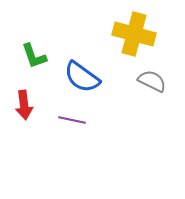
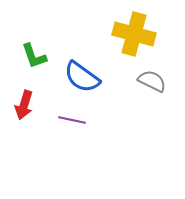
red arrow: rotated 24 degrees clockwise
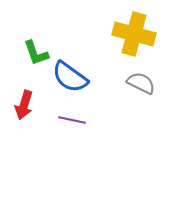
green L-shape: moved 2 px right, 3 px up
blue semicircle: moved 12 px left
gray semicircle: moved 11 px left, 2 px down
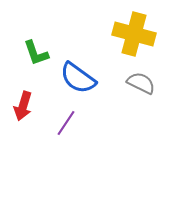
blue semicircle: moved 8 px right, 1 px down
red arrow: moved 1 px left, 1 px down
purple line: moved 6 px left, 3 px down; rotated 68 degrees counterclockwise
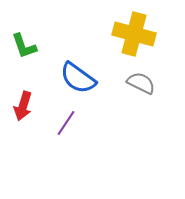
green L-shape: moved 12 px left, 7 px up
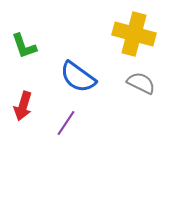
blue semicircle: moved 1 px up
